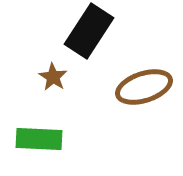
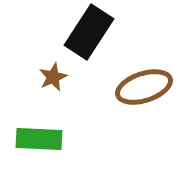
black rectangle: moved 1 px down
brown star: rotated 16 degrees clockwise
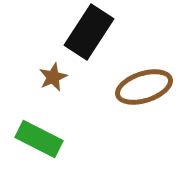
green rectangle: rotated 24 degrees clockwise
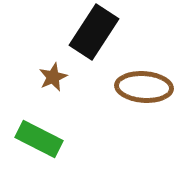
black rectangle: moved 5 px right
brown ellipse: rotated 22 degrees clockwise
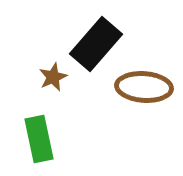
black rectangle: moved 2 px right, 12 px down; rotated 8 degrees clockwise
green rectangle: rotated 51 degrees clockwise
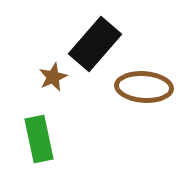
black rectangle: moved 1 px left
